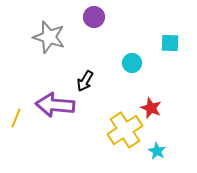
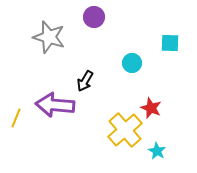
yellow cross: rotated 8 degrees counterclockwise
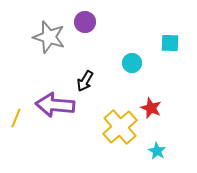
purple circle: moved 9 px left, 5 px down
yellow cross: moved 5 px left, 3 px up
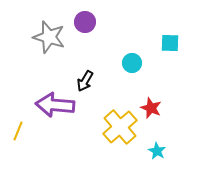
yellow line: moved 2 px right, 13 px down
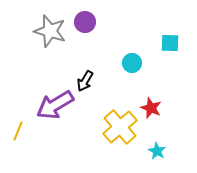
gray star: moved 1 px right, 6 px up
purple arrow: rotated 36 degrees counterclockwise
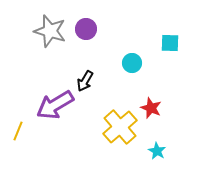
purple circle: moved 1 px right, 7 px down
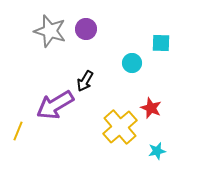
cyan square: moved 9 px left
cyan star: rotated 30 degrees clockwise
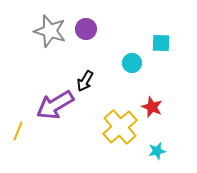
red star: moved 1 px right, 1 px up
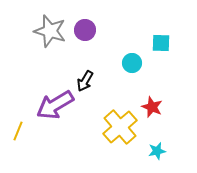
purple circle: moved 1 px left, 1 px down
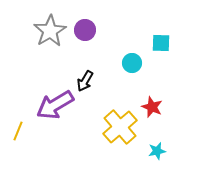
gray star: rotated 24 degrees clockwise
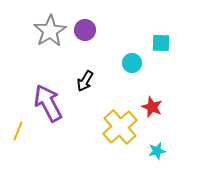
purple arrow: moved 7 px left, 2 px up; rotated 93 degrees clockwise
